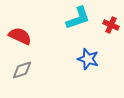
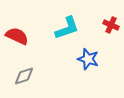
cyan L-shape: moved 11 px left, 10 px down
red semicircle: moved 3 px left
gray diamond: moved 2 px right, 6 px down
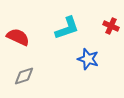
red cross: moved 1 px down
red semicircle: moved 1 px right, 1 px down
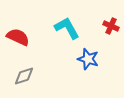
cyan L-shape: rotated 100 degrees counterclockwise
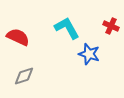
blue star: moved 1 px right, 5 px up
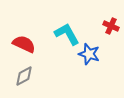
cyan L-shape: moved 6 px down
red semicircle: moved 6 px right, 7 px down
gray diamond: rotated 10 degrees counterclockwise
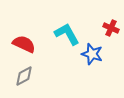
red cross: moved 2 px down
blue star: moved 3 px right
